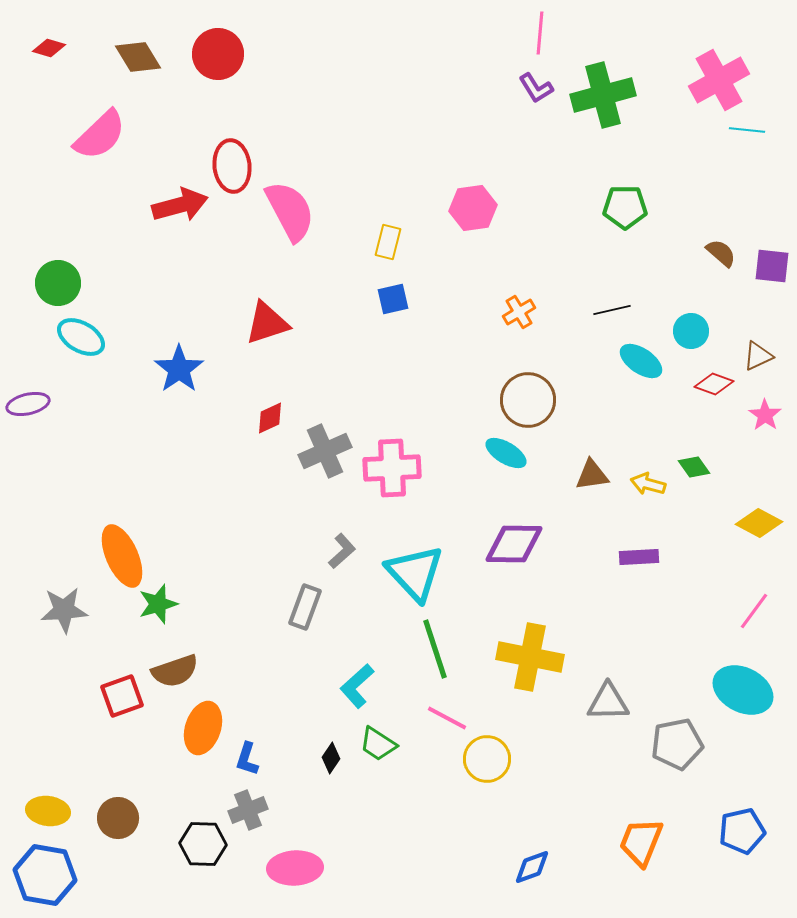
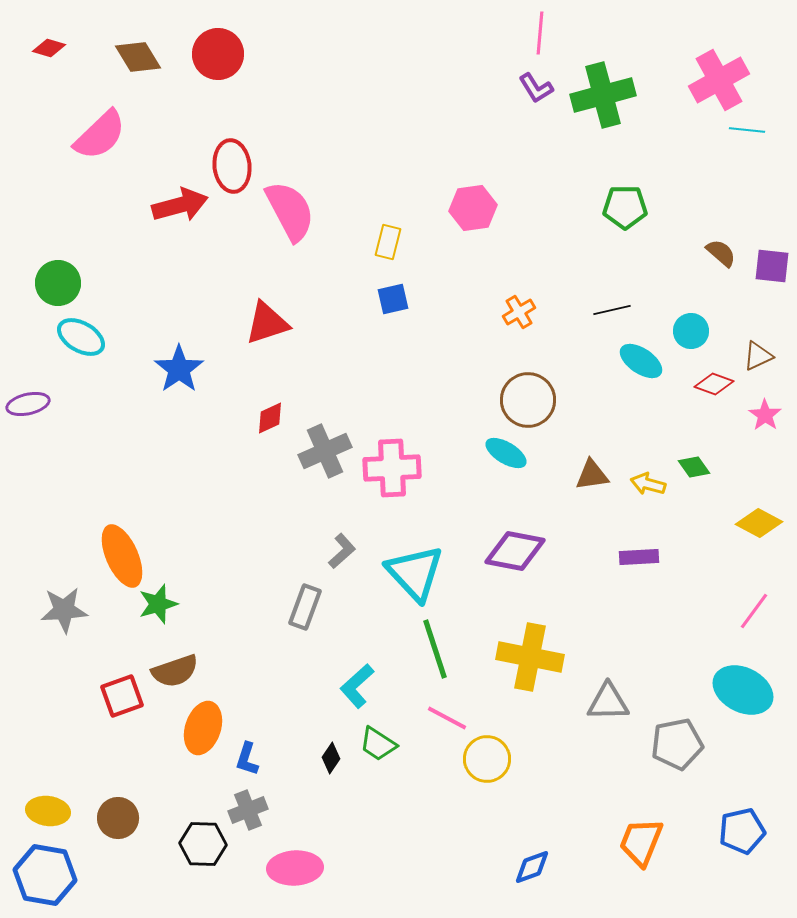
purple diamond at (514, 544): moved 1 px right, 7 px down; rotated 10 degrees clockwise
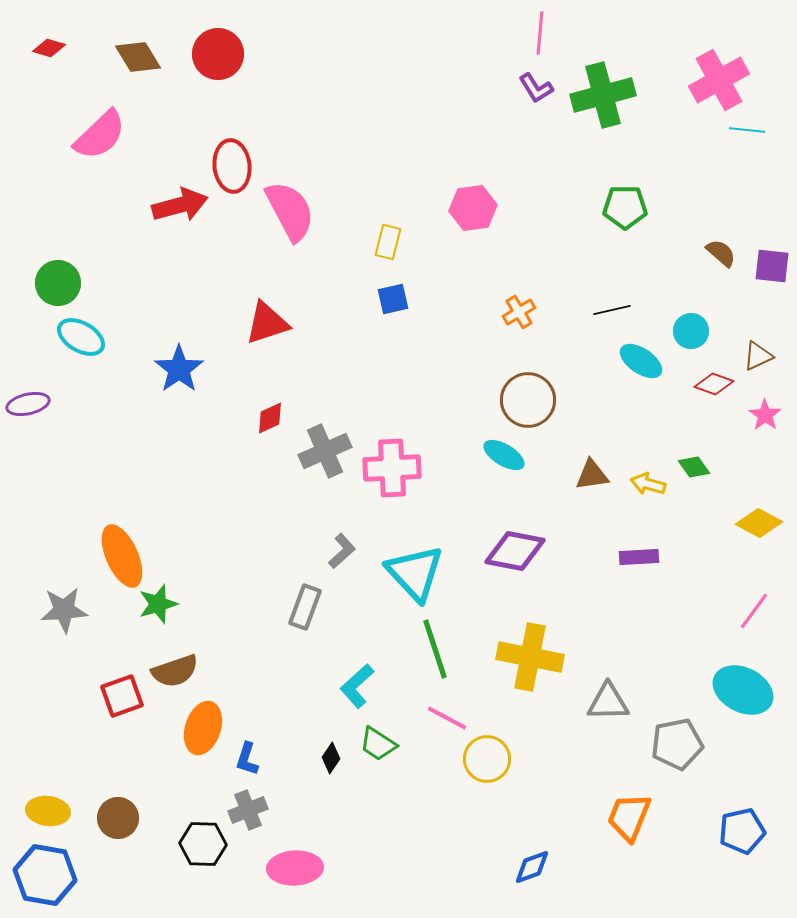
cyan ellipse at (506, 453): moved 2 px left, 2 px down
orange trapezoid at (641, 842): moved 12 px left, 25 px up
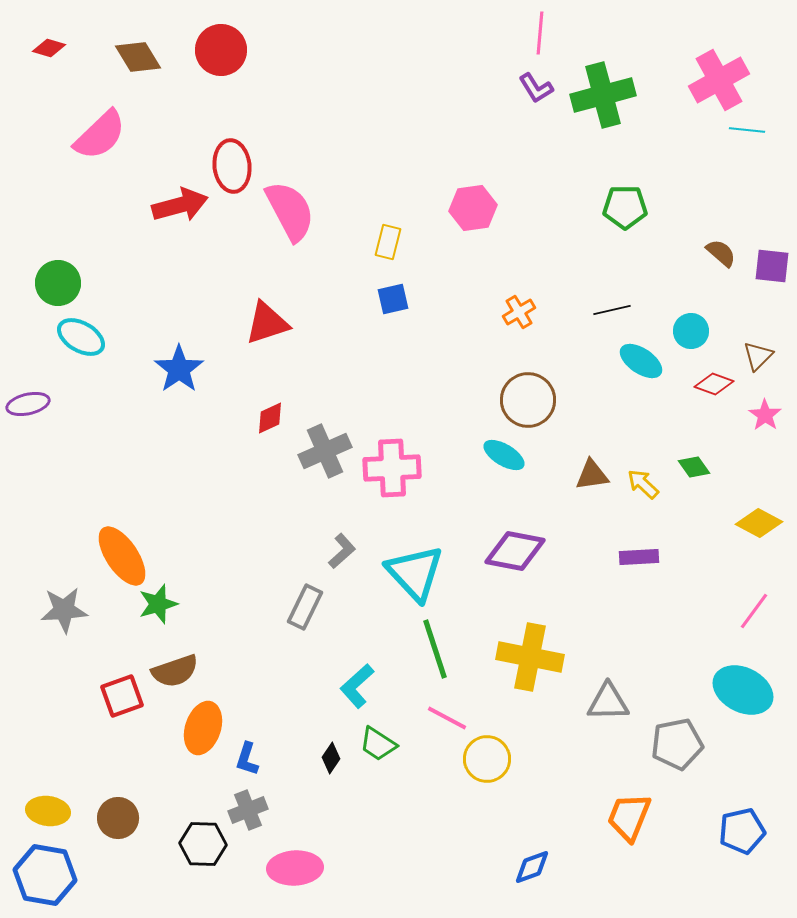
red circle at (218, 54): moved 3 px right, 4 px up
brown triangle at (758, 356): rotated 20 degrees counterclockwise
yellow arrow at (648, 484): moved 5 px left; rotated 28 degrees clockwise
orange ellipse at (122, 556): rotated 10 degrees counterclockwise
gray rectangle at (305, 607): rotated 6 degrees clockwise
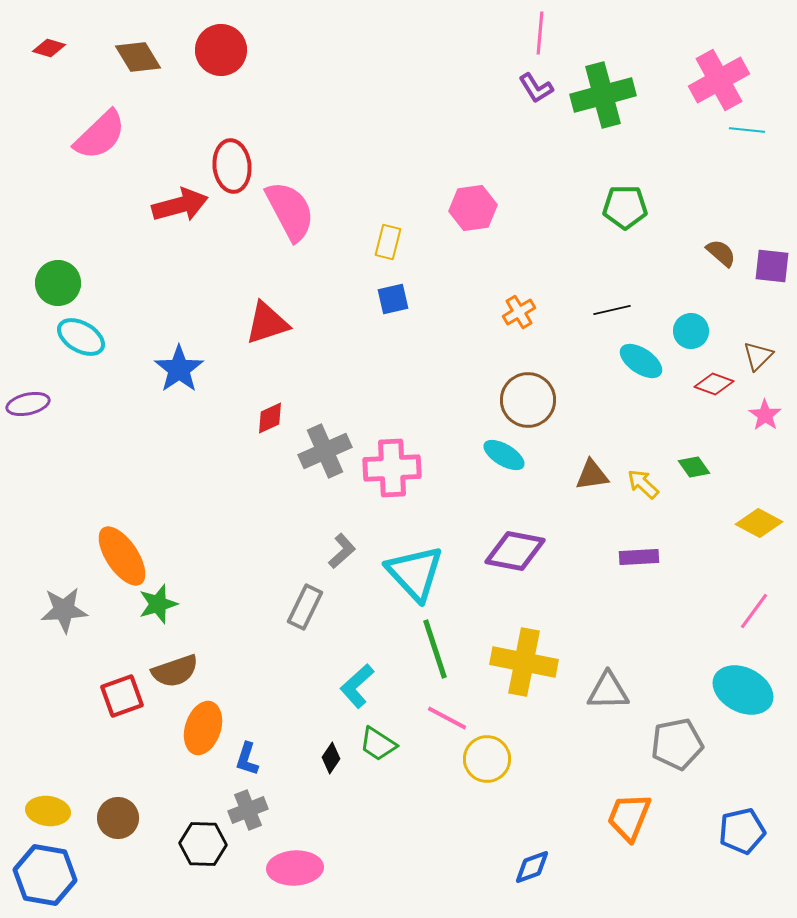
yellow cross at (530, 657): moved 6 px left, 5 px down
gray triangle at (608, 702): moved 11 px up
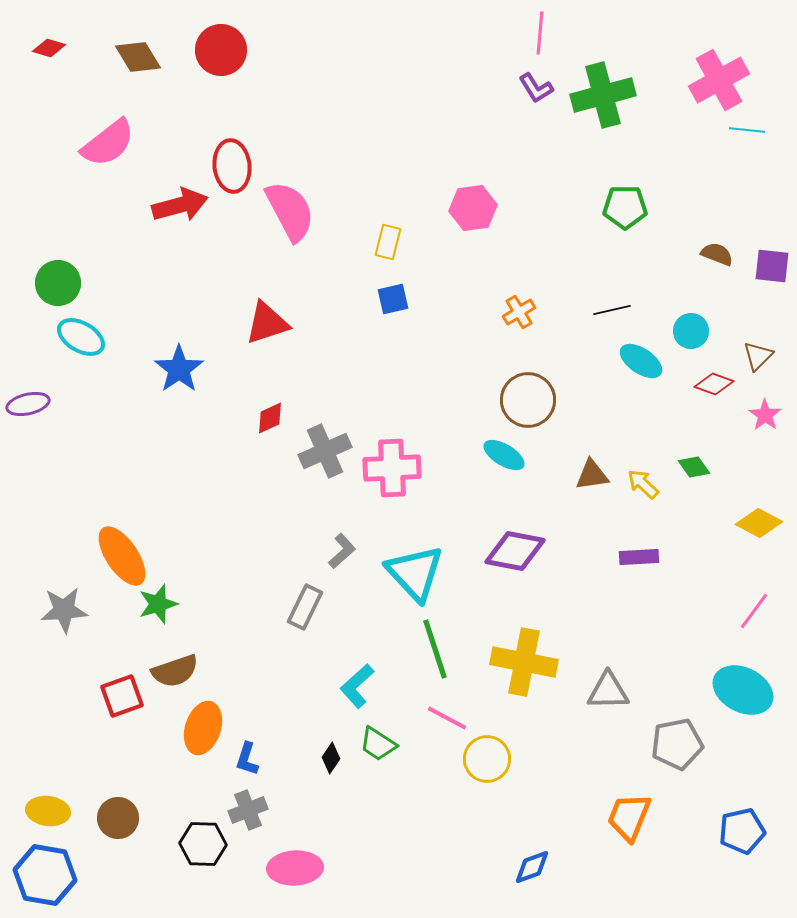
pink semicircle at (100, 135): moved 8 px right, 8 px down; rotated 6 degrees clockwise
brown semicircle at (721, 253): moved 4 px left, 1 px down; rotated 20 degrees counterclockwise
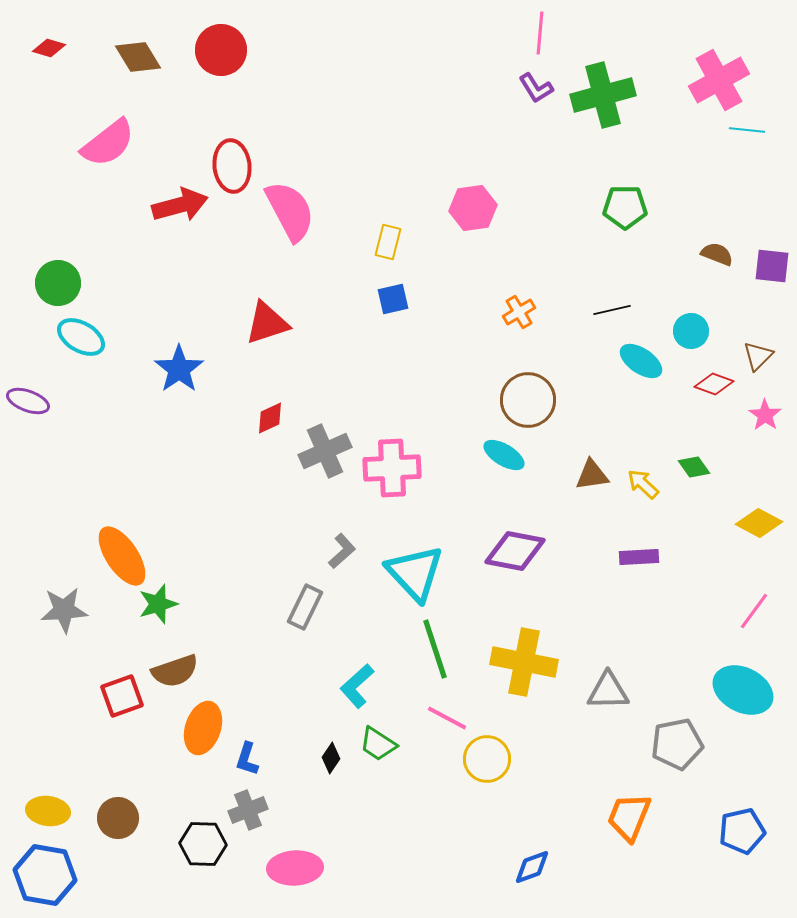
purple ellipse at (28, 404): moved 3 px up; rotated 33 degrees clockwise
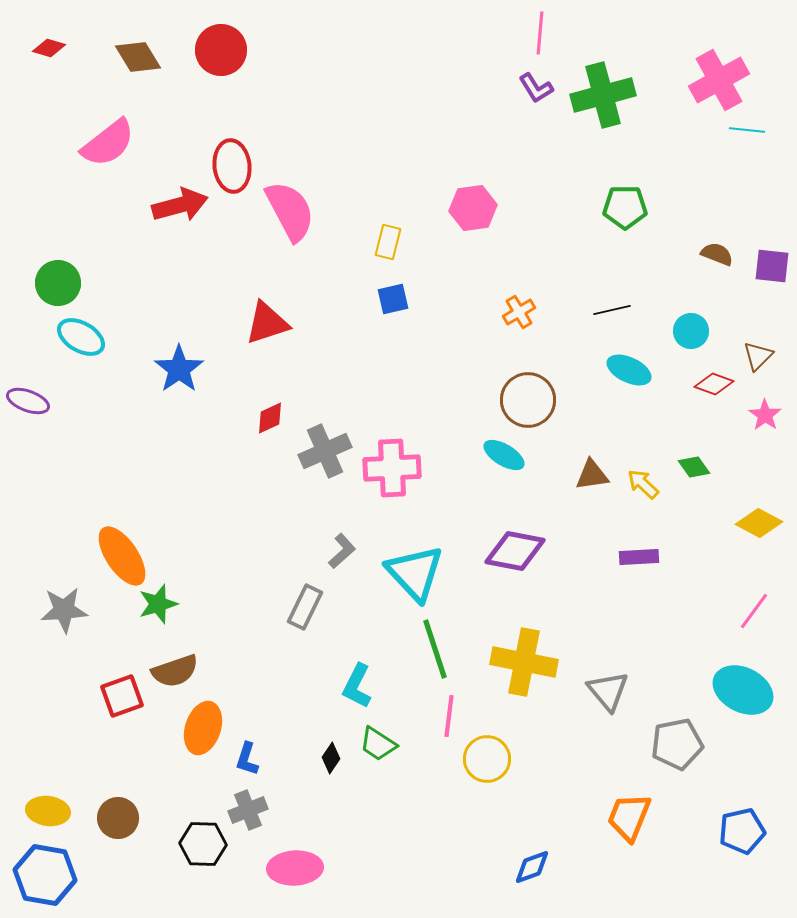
cyan ellipse at (641, 361): moved 12 px left, 9 px down; rotated 9 degrees counterclockwise
cyan L-shape at (357, 686): rotated 21 degrees counterclockwise
gray triangle at (608, 691): rotated 51 degrees clockwise
pink line at (447, 718): moved 2 px right, 2 px up; rotated 69 degrees clockwise
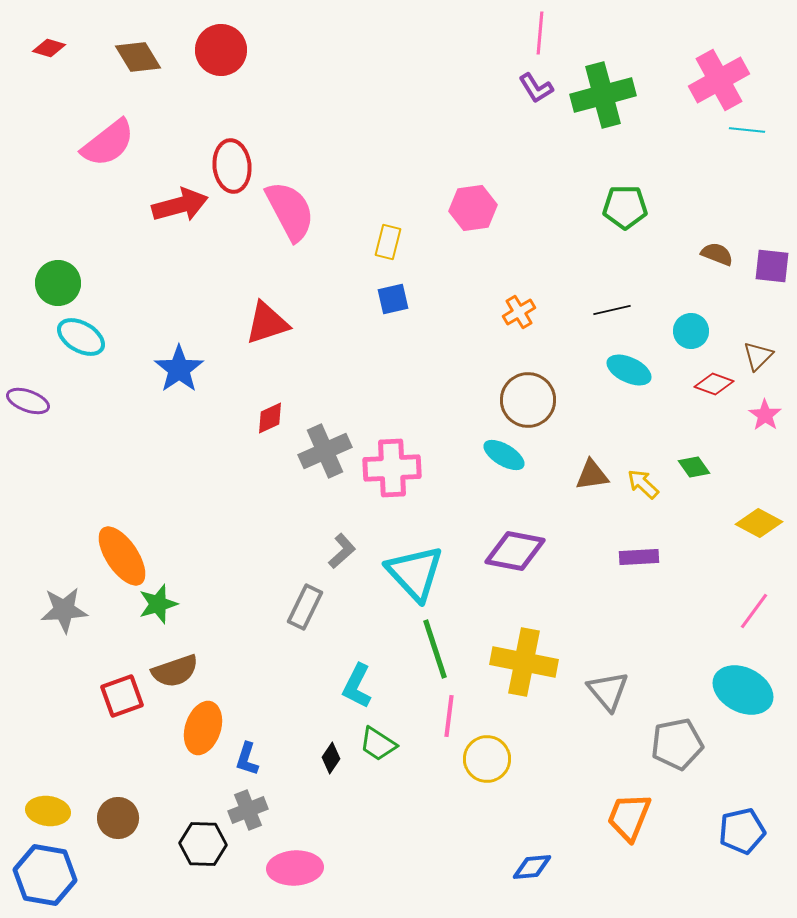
blue diamond at (532, 867): rotated 15 degrees clockwise
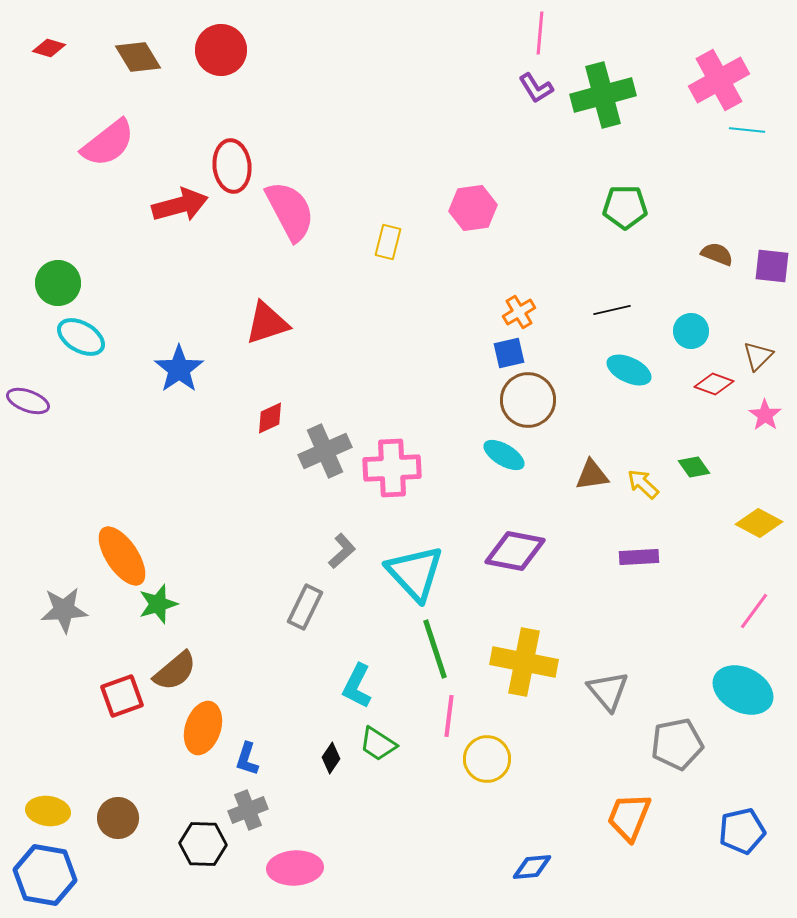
blue square at (393, 299): moved 116 px right, 54 px down
brown semicircle at (175, 671): rotated 21 degrees counterclockwise
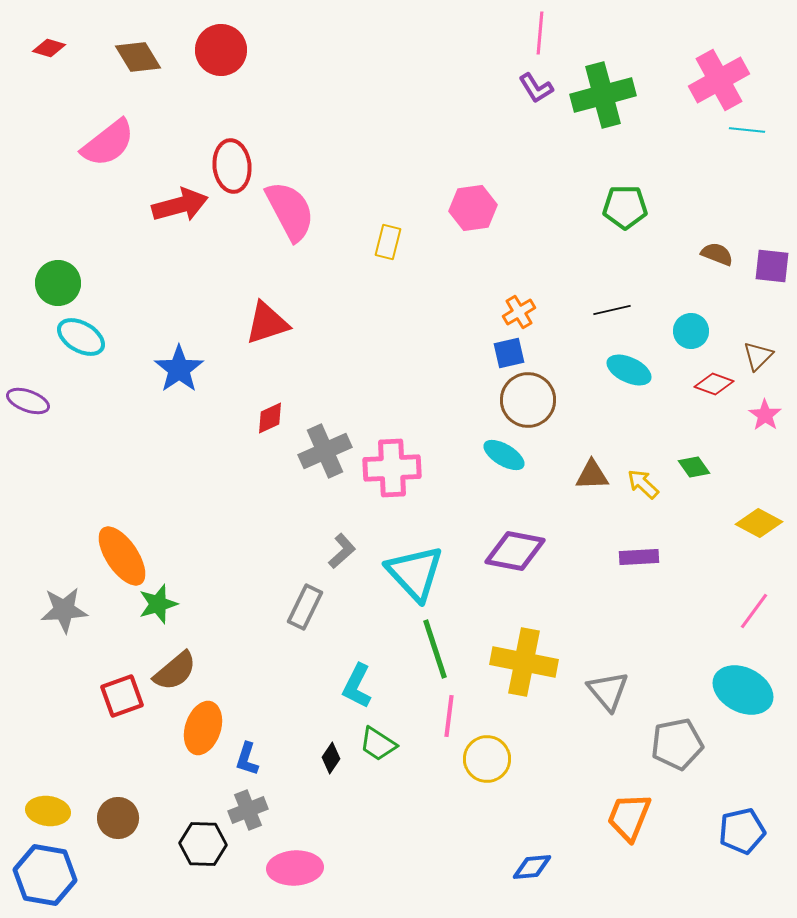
brown triangle at (592, 475): rotated 6 degrees clockwise
